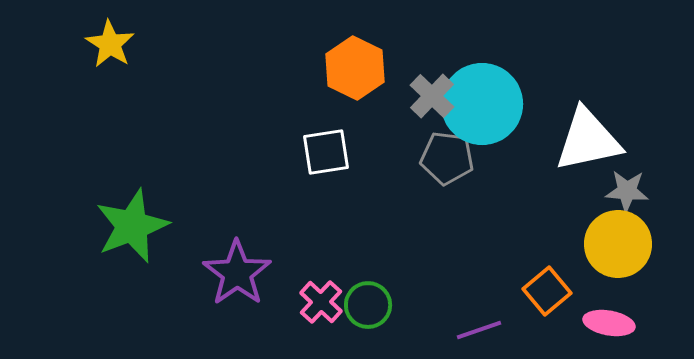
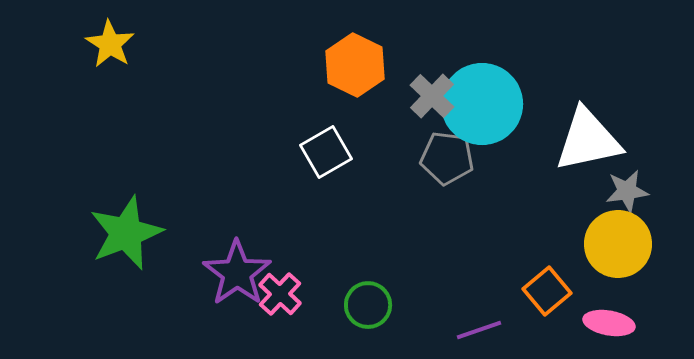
orange hexagon: moved 3 px up
white square: rotated 21 degrees counterclockwise
gray star: rotated 12 degrees counterclockwise
green star: moved 6 px left, 7 px down
pink cross: moved 41 px left, 8 px up
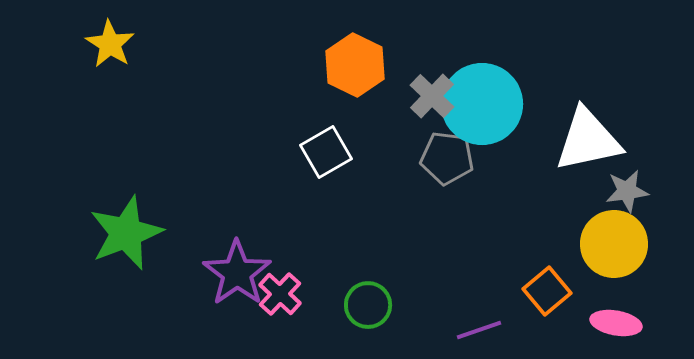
yellow circle: moved 4 px left
pink ellipse: moved 7 px right
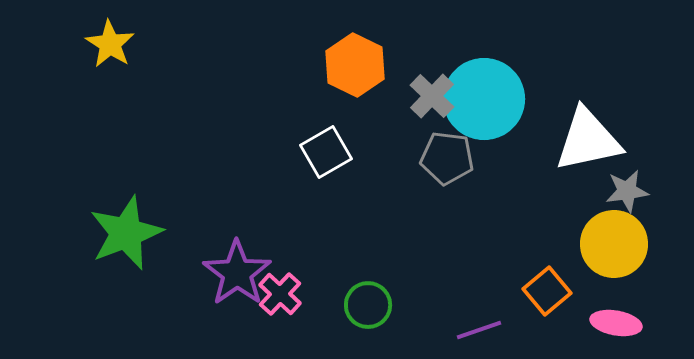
cyan circle: moved 2 px right, 5 px up
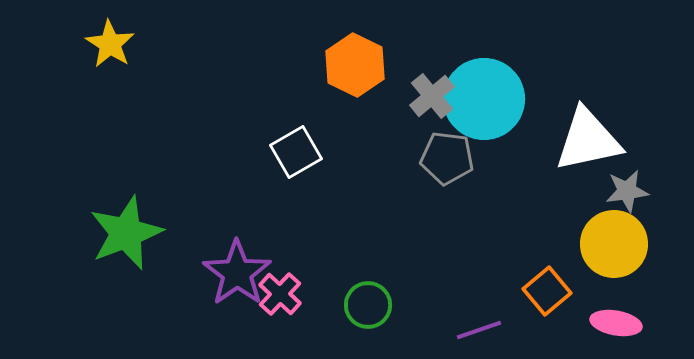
gray cross: rotated 6 degrees clockwise
white square: moved 30 px left
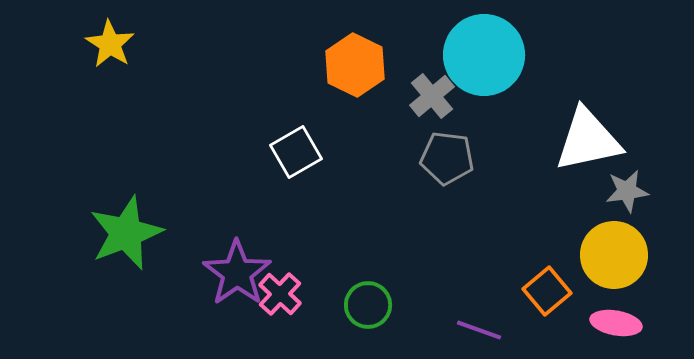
cyan circle: moved 44 px up
yellow circle: moved 11 px down
purple line: rotated 39 degrees clockwise
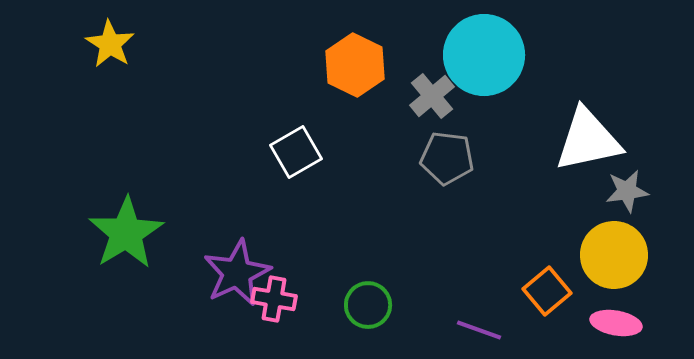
green star: rotated 10 degrees counterclockwise
purple star: rotated 10 degrees clockwise
pink cross: moved 6 px left, 5 px down; rotated 33 degrees counterclockwise
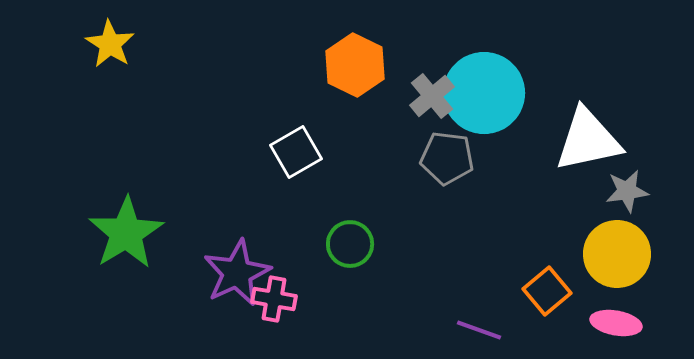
cyan circle: moved 38 px down
yellow circle: moved 3 px right, 1 px up
green circle: moved 18 px left, 61 px up
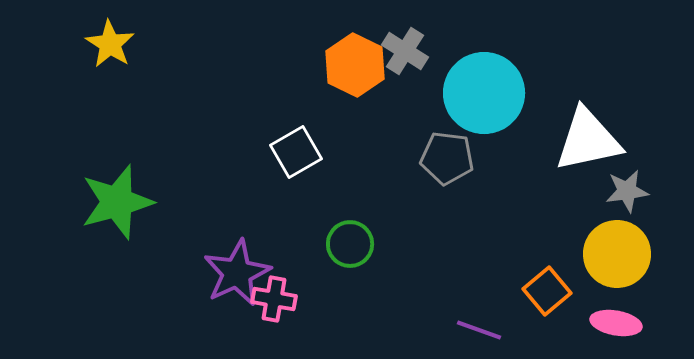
gray cross: moved 27 px left, 45 px up; rotated 18 degrees counterclockwise
green star: moved 9 px left, 31 px up; rotated 16 degrees clockwise
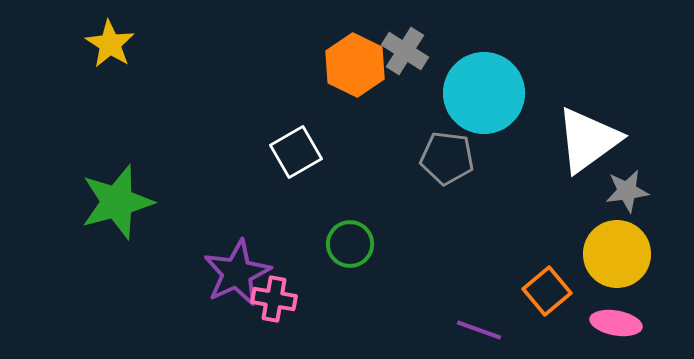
white triangle: rotated 24 degrees counterclockwise
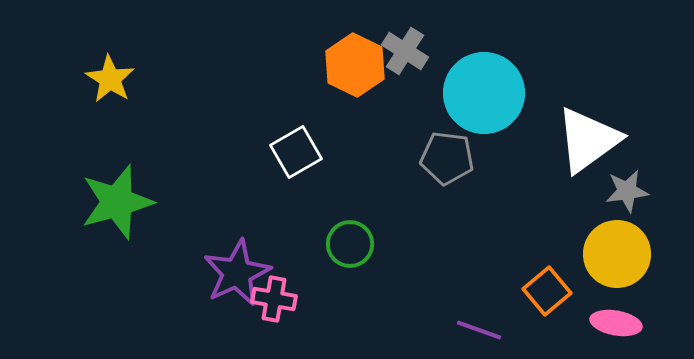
yellow star: moved 35 px down
